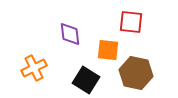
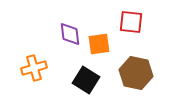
orange square: moved 9 px left, 6 px up; rotated 15 degrees counterclockwise
orange cross: rotated 10 degrees clockwise
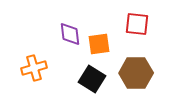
red square: moved 6 px right, 2 px down
brown hexagon: rotated 12 degrees counterclockwise
black square: moved 6 px right, 1 px up
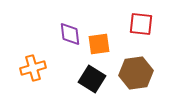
red square: moved 4 px right
orange cross: moved 1 px left
brown hexagon: rotated 8 degrees counterclockwise
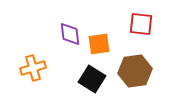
brown hexagon: moved 1 px left, 2 px up
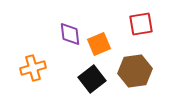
red square: rotated 15 degrees counterclockwise
orange square: rotated 15 degrees counterclockwise
black square: rotated 20 degrees clockwise
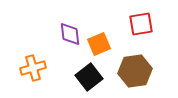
black square: moved 3 px left, 2 px up
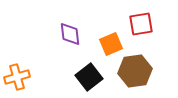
orange square: moved 12 px right
orange cross: moved 16 px left, 9 px down
